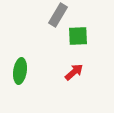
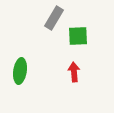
gray rectangle: moved 4 px left, 3 px down
red arrow: rotated 54 degrees counterclockwise
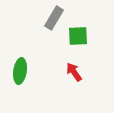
red arrow: rotated 30 degrees counterclockwise
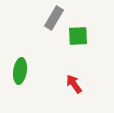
red arrow: moved 12 px down
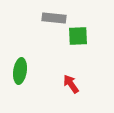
gray rectangle: rotated 65 degrees clockwise
red arrow: moved 3 px left
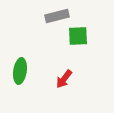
gray rectangle: moved 3 px right, 2 px up; rotated 20 degrees counterclockwise
red arrow: moved 7 px left, 5 px up; rotated 108 degrees counterclockwise
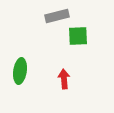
red arrow: rotated 138 degrees clockwise
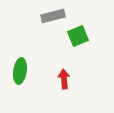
gray rectangle: moved 4 px left
green square: rotated 20 degrees counterclockwise
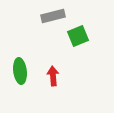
green ellipse: rotated 15 degrees counterclockwise
red arrow: moved 11 px left, 3 px up
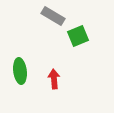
gray rectangle: rotated 45 degrees clockwise
red arrow: moved 1 px right, 3 px down
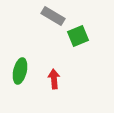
green ellipse: rotated 20 degrees clockwise
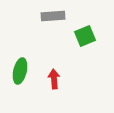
gray rectangle: rotated 35 degrees counterclockwise
green square: moved 7 px right
